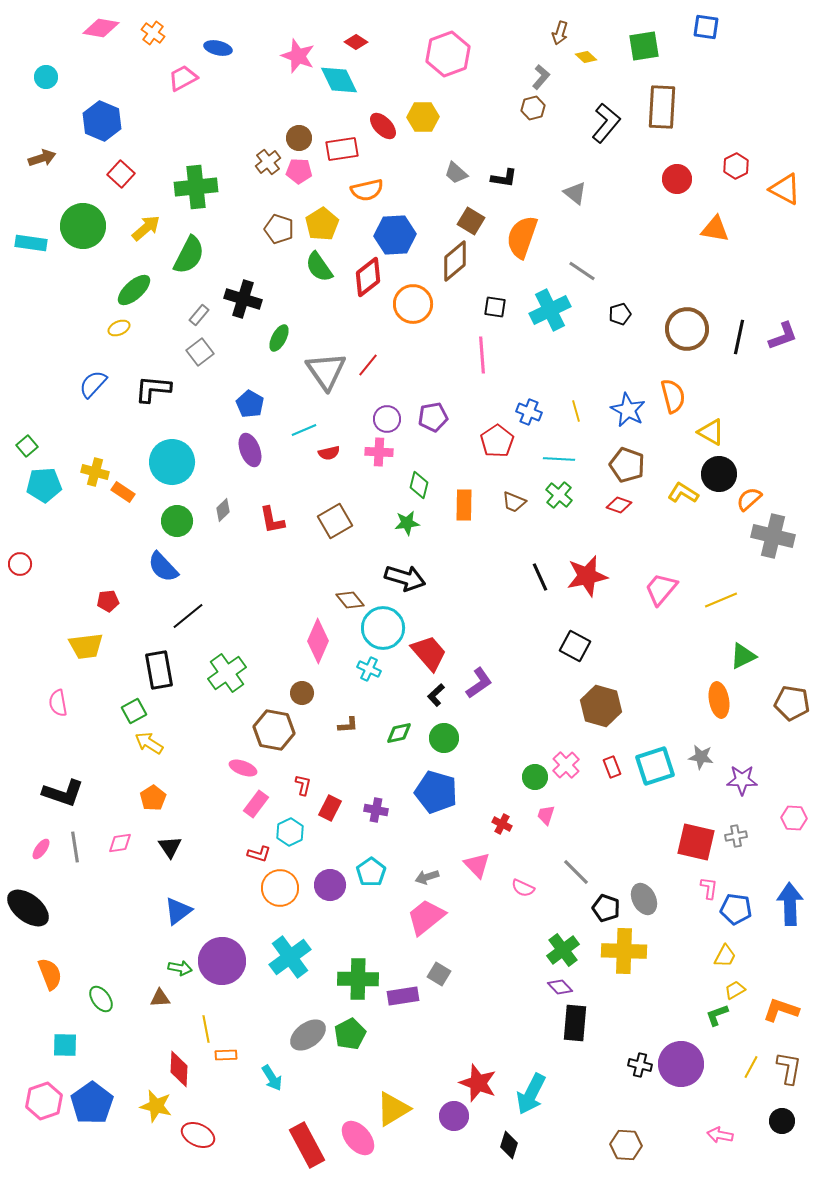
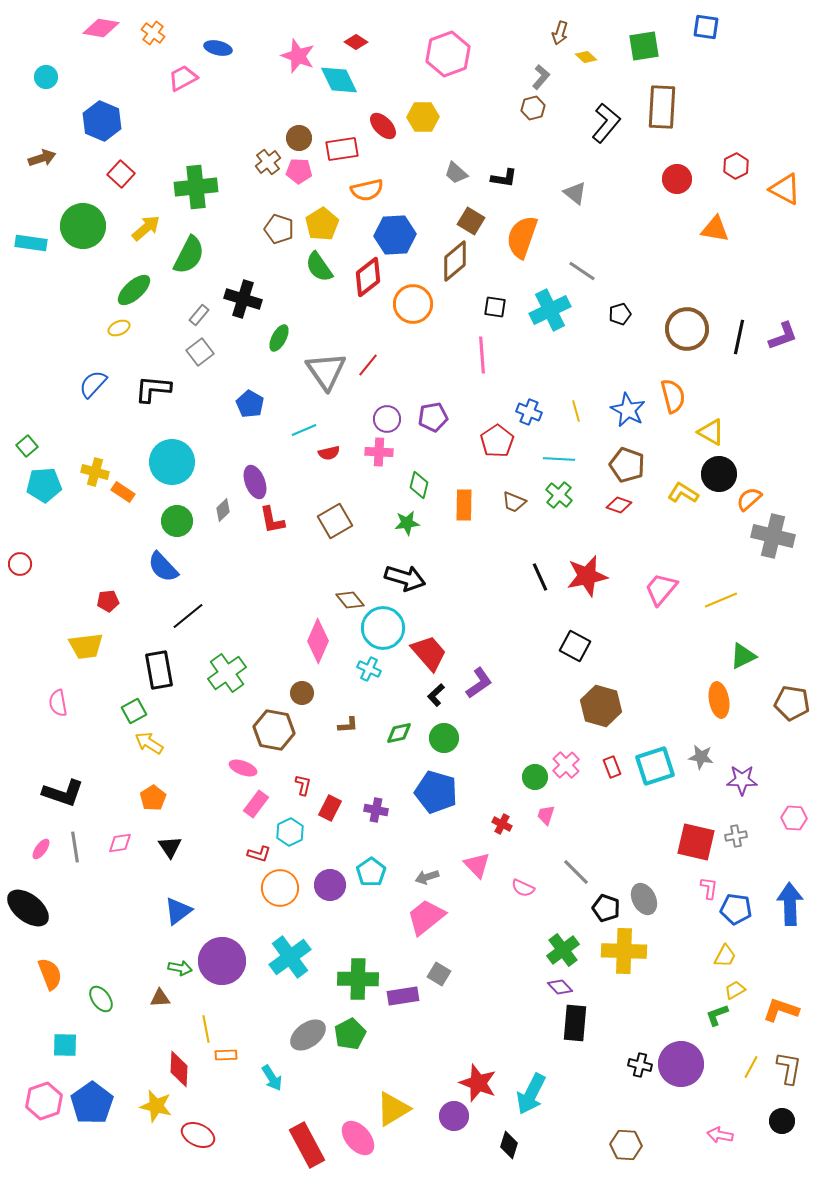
purple ellipse at (250, 450): moved 5 px right, 32 px down
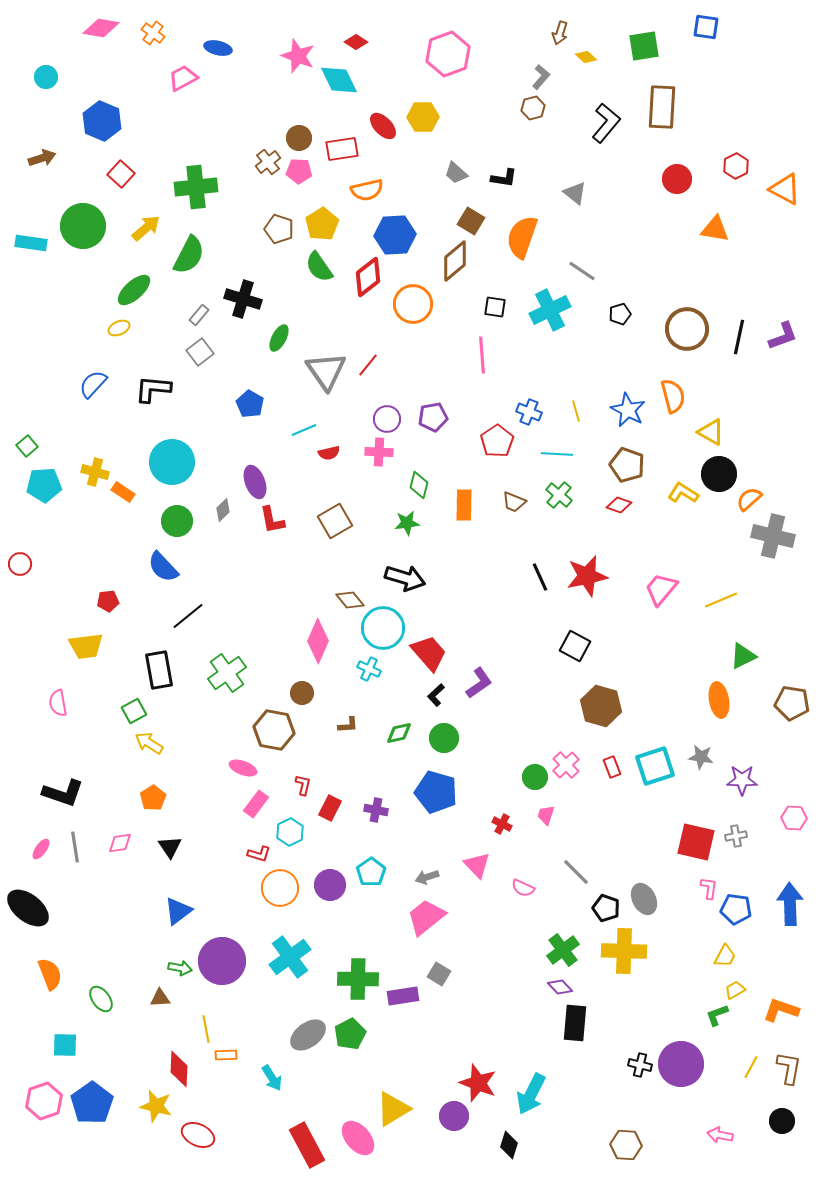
cyan line at (559, 459): moved 2 px left, 5 px up
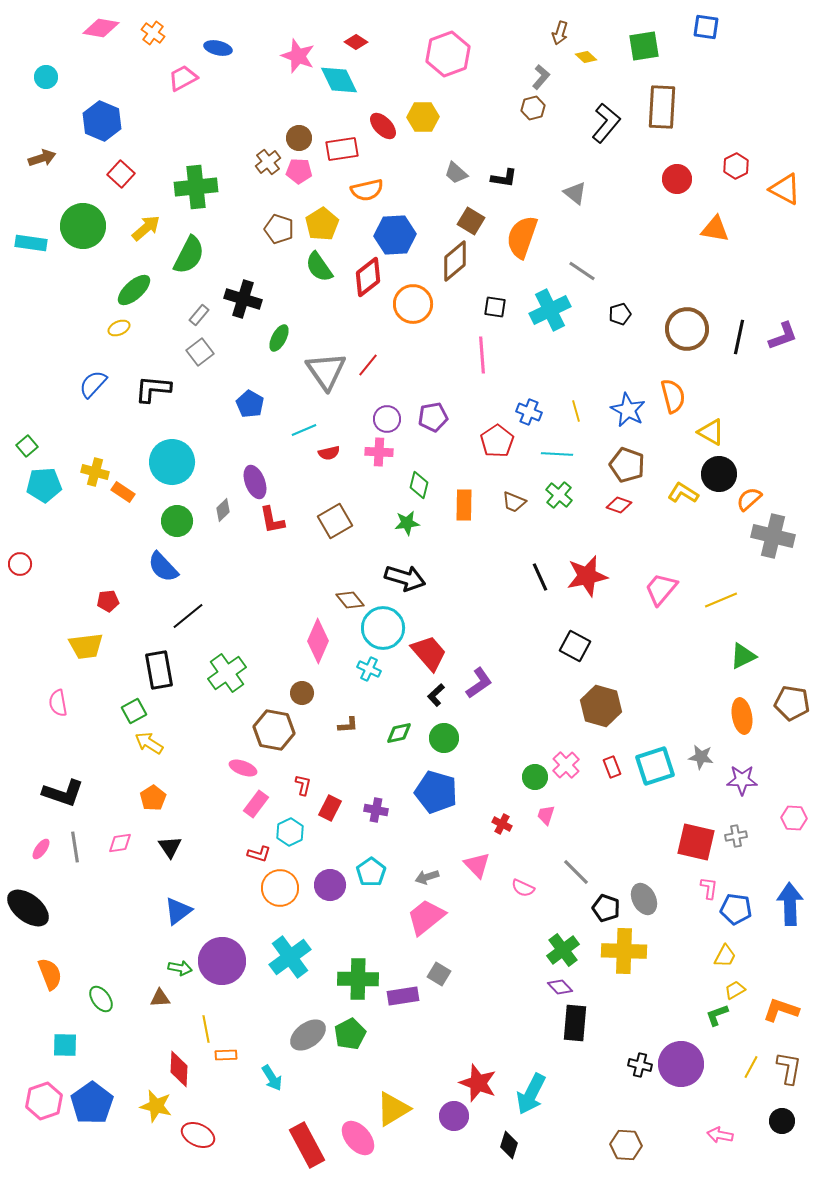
orange ellipse at (719, 700): moved 23 px right, 16 px down
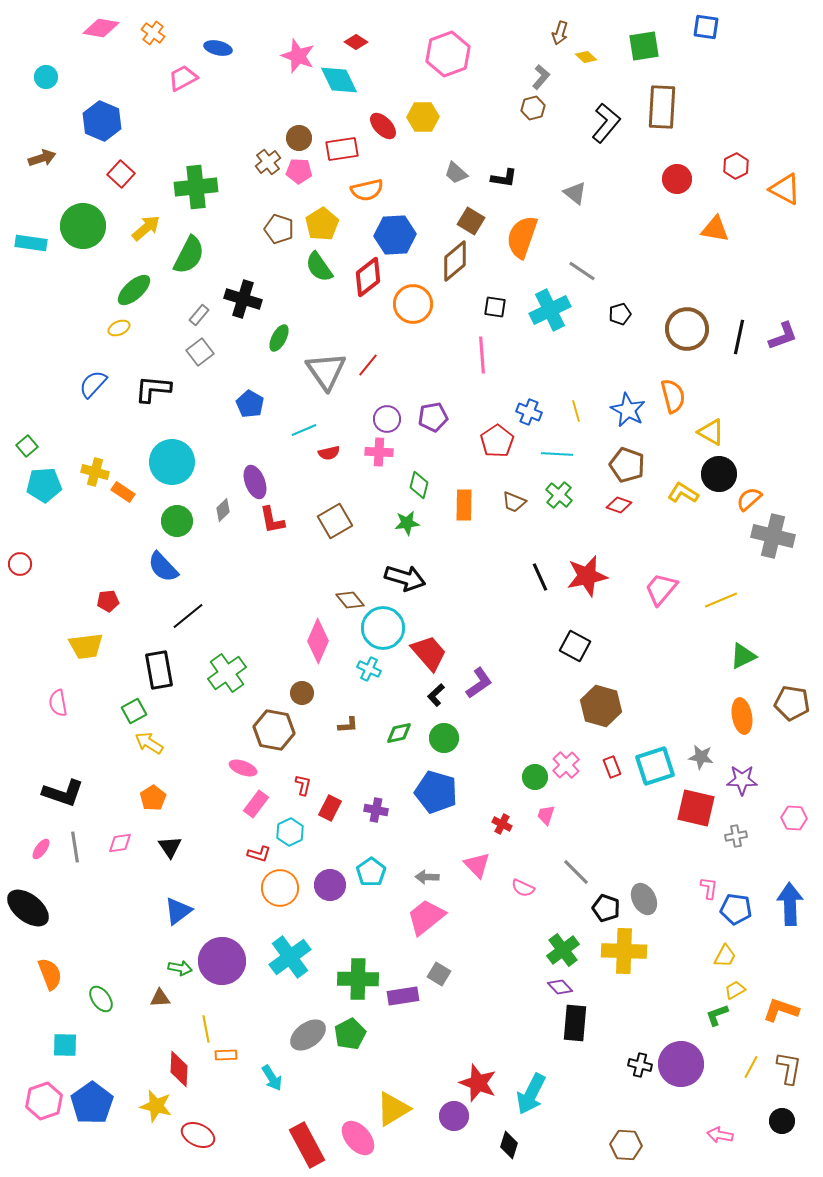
red square at (696, 842): moved 34 px up
gray arrow at (427, 877): rotated 20 degrees clockwise
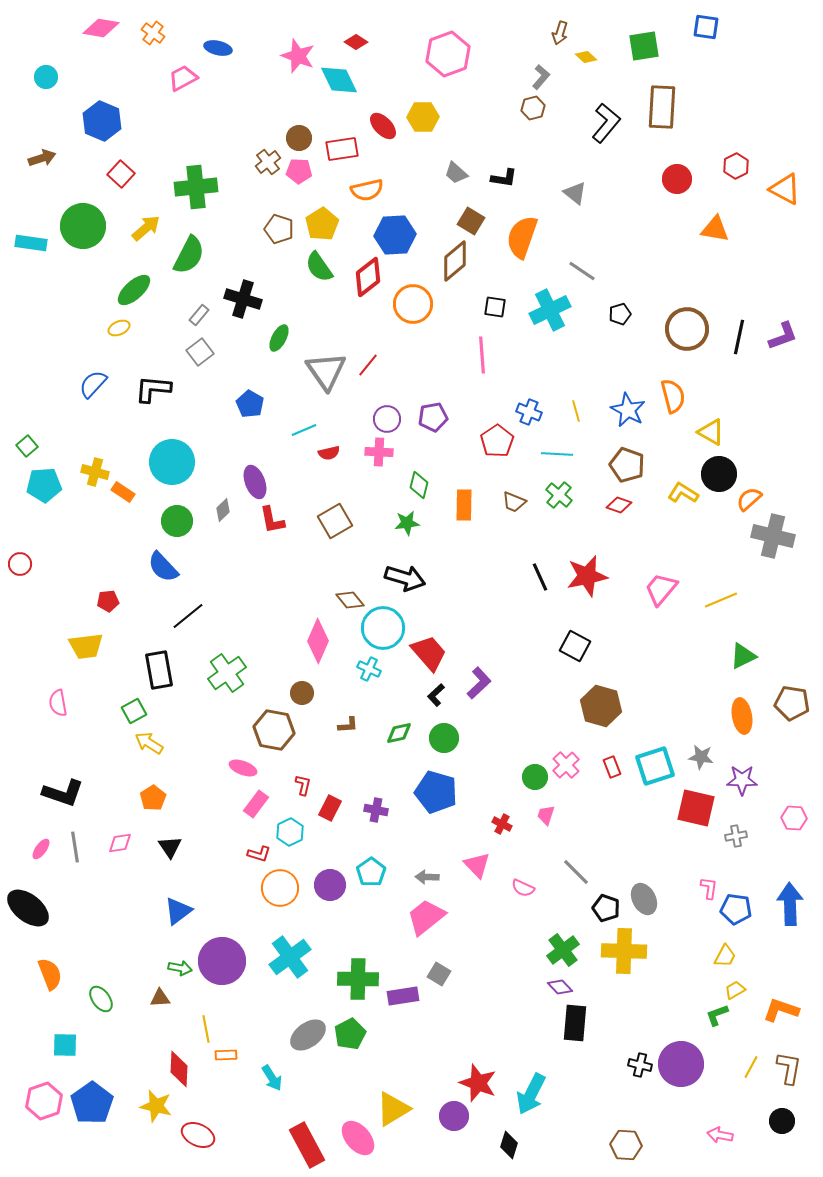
purple L-shape at (479, 683): rotated 8 degrees counterclockwise
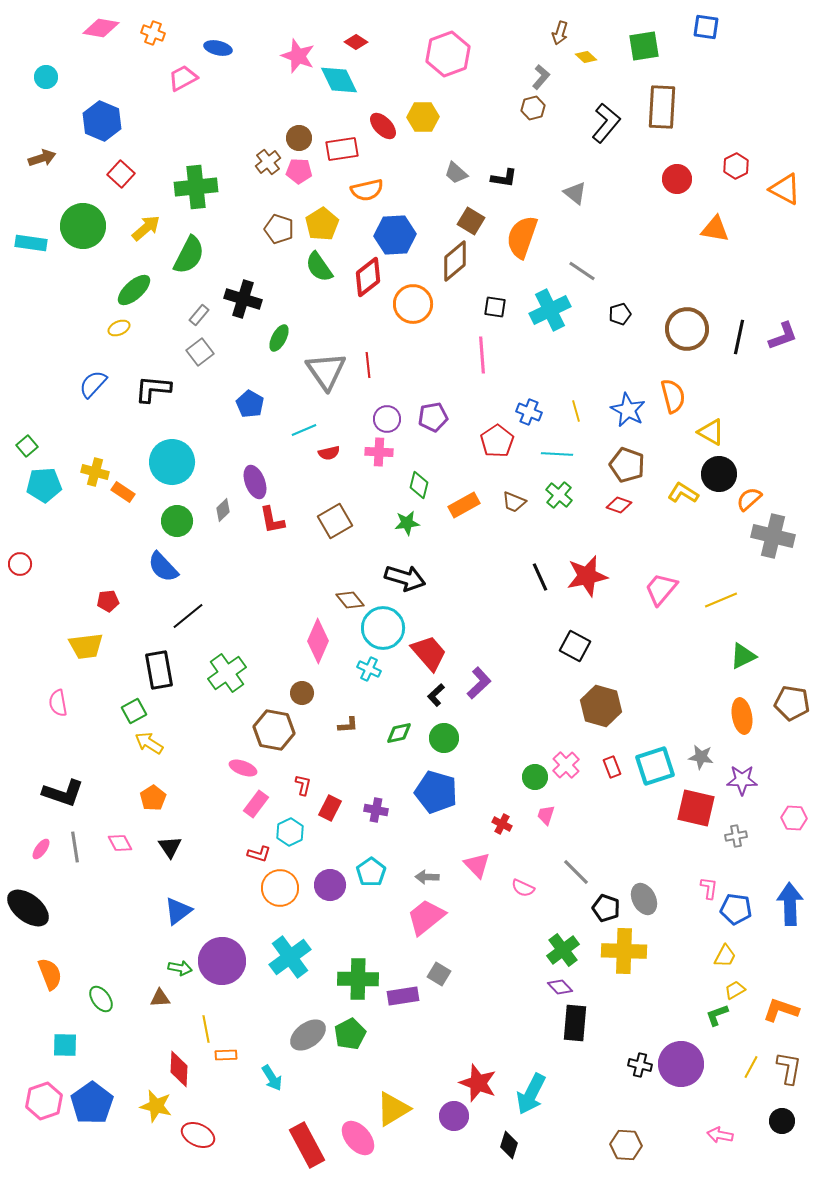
orange cross at (153, 33): rotated 15 degrees counterclockwise
red line at (368, 365): rotated 45 degrees counterclockwise
orange rectangle at (464, 505): rotated 60 degrees clockwise
pink diamond at (120, 843): rotated 70 degrees clockwise
